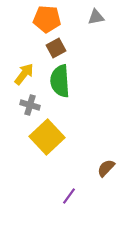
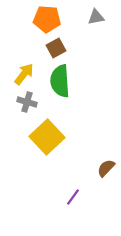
gray cross: moved 3 px left, 3 px up
purple line: moved 4 px right, 1 px down
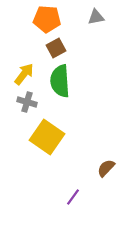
yellow square: rotated 12 degrees counterclockwise
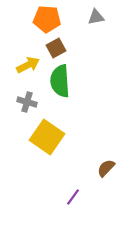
yellow arrow: moved 4 px right, 9 px up; rotated 25 degrees clockwise
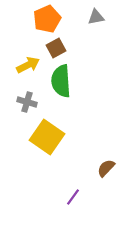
orange pentagon: rotated 28 degrees counterclockwise
green semicircle: moved 1 px right
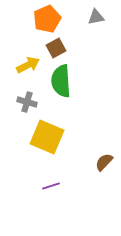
yellow square: rotated 12 degrees counterclockwise
brown semicircle: moved 2 px left, 6 px up
purple line: moved 22 px left, 11 px up; rotated 36 degrees clockwise
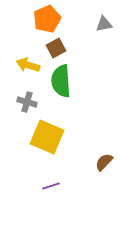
gray triangle: moved 8 px right, 7 px down
yellow arrow: rotated 135 degrees counterclockwise
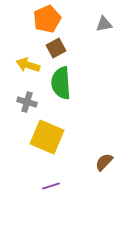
green semicircle: moved 2 px down
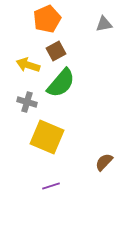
brown square: moved 3 px down
green semicircle: rotated 136 degrees counterclockwise
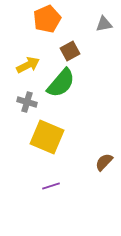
brown square: moved 14 px right
yellow arrow: rotated 135 degrees clockwise
